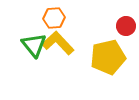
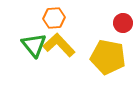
red circle: moved 3 px left, 3 px up
yellow L-shape: moved 1 px right, 2 px down
yellow pentagon: rotated 24 degrees clockwise
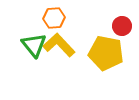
red circle: moved 1 px left, 3 px down
yellow pentagon: moved 2 px left, 4 px up
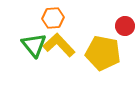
orange hexagon: moved 1 px left
red circle: moved 3 px right
yellow pentagon: moved 3 px left
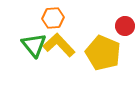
yellow pentagon: rotated 12 degrees clockwise
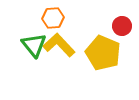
red circle: moved 3 px left
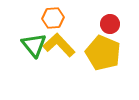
red circle: moved 12 px left, 2 px up
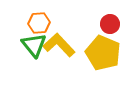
orange hexagon: moved 14 px left, 5 px down
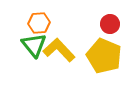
yellow L-shape: moved 5 px down
yellow pentagon: moved 1 px right, 3 px down
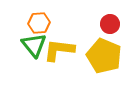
yellow L-shape: rotated 40 degrees counterclockwise
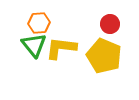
yellow L-shape: moved 2 px right, 2 px up
